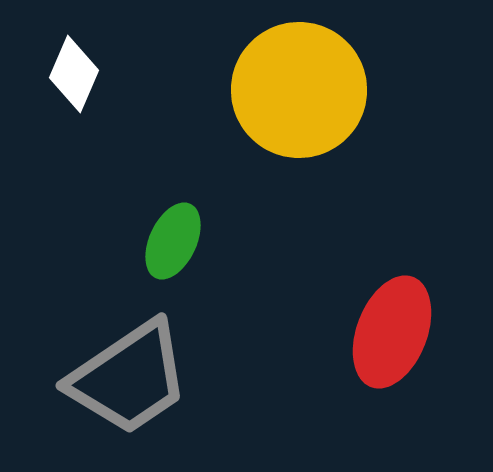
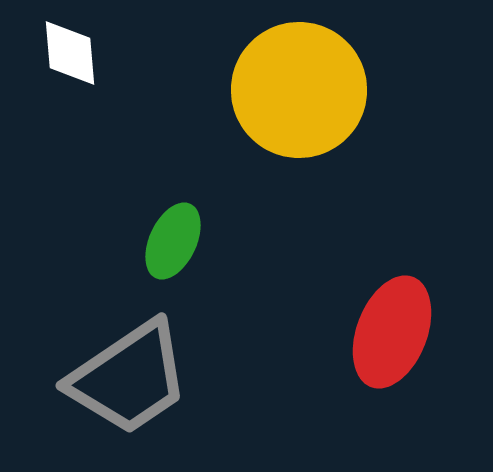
white diamond: moved 4 px left, 21 px up; rotated 28 degrees counterclockwise
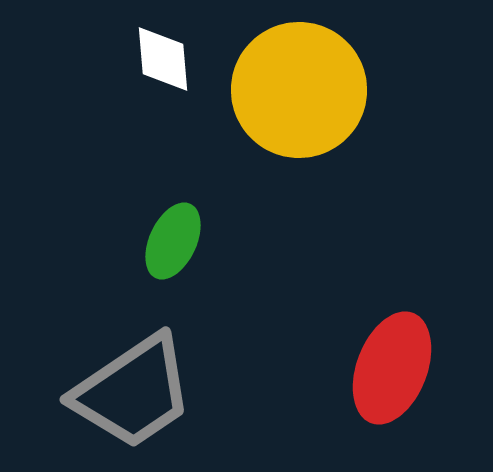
white diamond: moved 93 px right, 6 px down
red ellipse: moved 36 px down
gray trapezoid: moved 4 px right, 14 px down
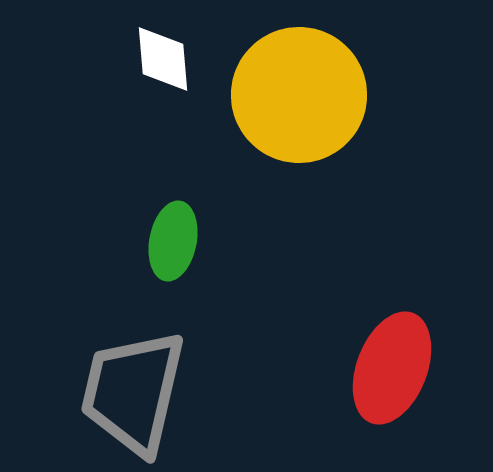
yellow circle: moved 5 px down
green ellipse: rotated 14 degrees counterclockwise
gray trapezoid: rotated 137 degrees clockwise
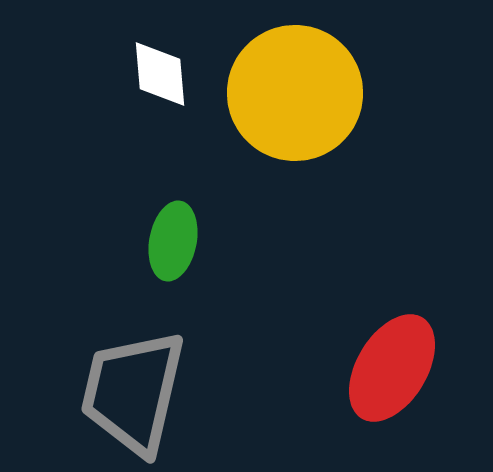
white diamond: moved 3 px left, 15 px down
yellow circle: moved 4 px left, 2 px up
red ellipse: rotated 10 degrees clockwise
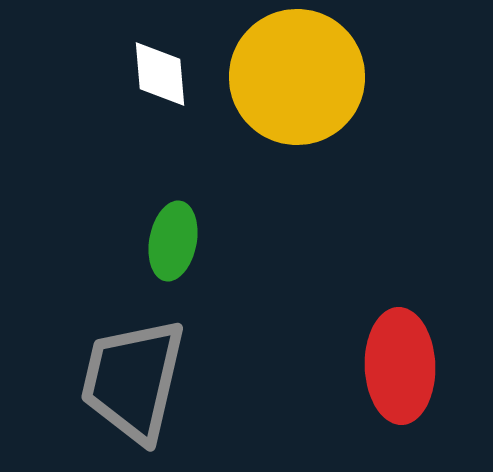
yellow circle: moved 2 px right, 16 px up
red ellipse: moved 8 px right, 2 px up; rotated 33 degrees counterclockwise
gray trapezoid: moved 12 px up
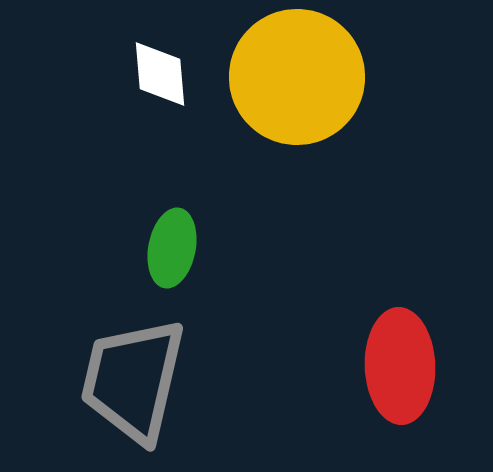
green ellipse: moved 1 px left, 7 px down
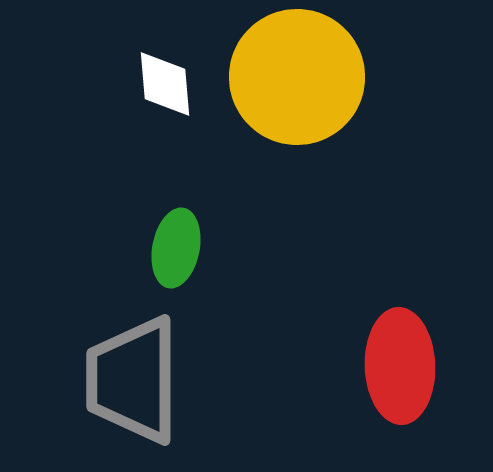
white diamond: moved 5 px right, 10 px down
green ellipse: moved 4 px right
gray trapezoid: rotated 13 degrees counterclockwise
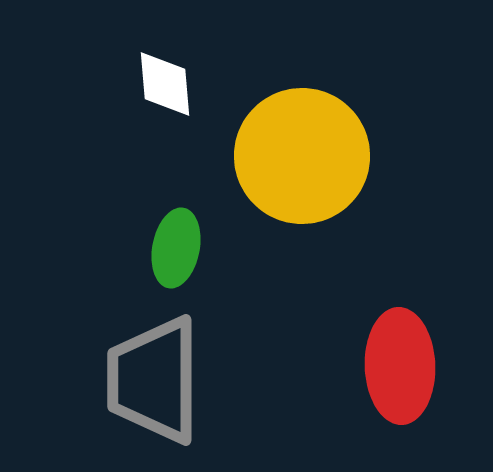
yellow circle: moved 5 px right, 79 px down
gray trapezoid: moved 21 px right
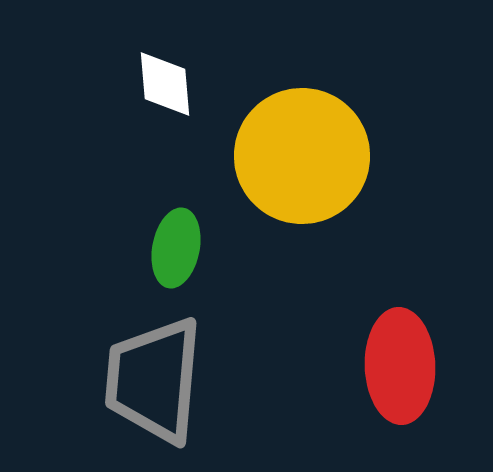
gray trapezoid: rotated 5 degrees clockwise
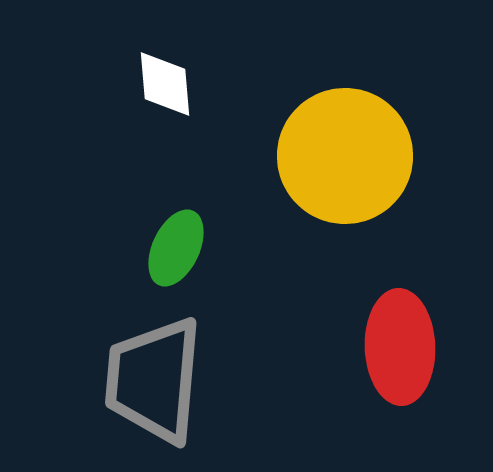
yellow circle: moved 43 px right
green ellipse: rotated 14 degrees clockwise
red ellipse: moved 19 px up
